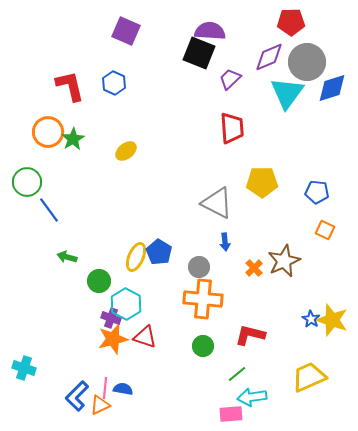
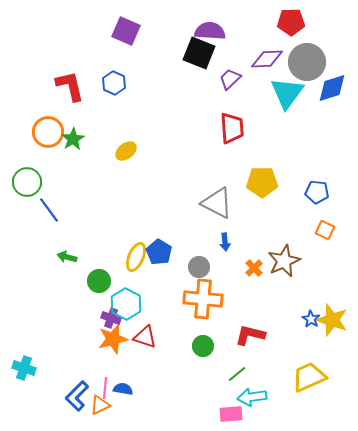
purple diamond at (269, 57): moved 2 px left, 2 px down; rotated 20 degrees clockwise
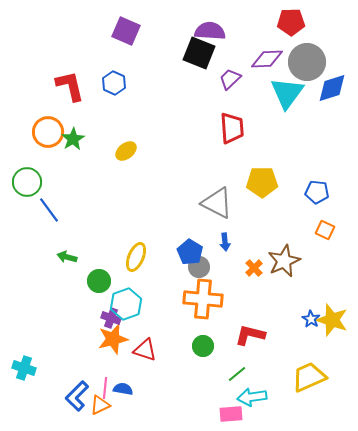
blue pentagon at (159, 252): moved 31 px right
cyan hexagon at (126, 304): rotated 12 degrees clockwise
red triangle at (145, 337): moved 13 px down
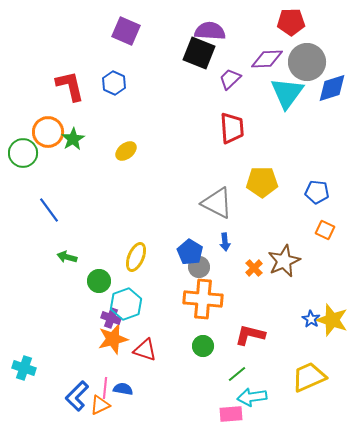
green circle at (27, 182): moved 4 px left, 29 px up
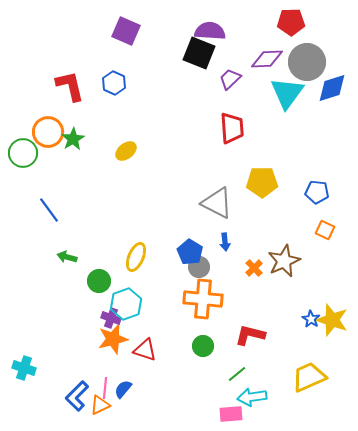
blue semicircle at (123, 389): rotated 60 degrees counterclockwise
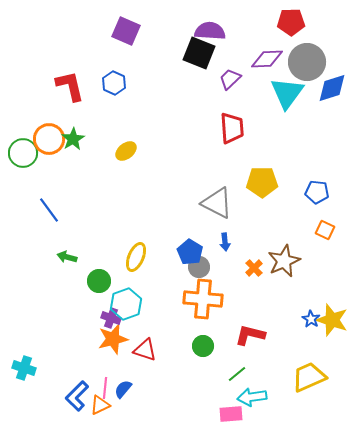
orange circle at (48, 132): moved 1 px right, 7 px down
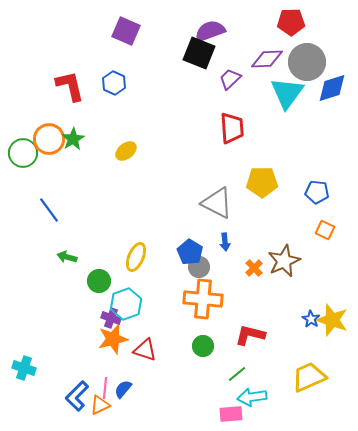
purple semicircle at (210, 31): rotated 24 degrees counterclockwise
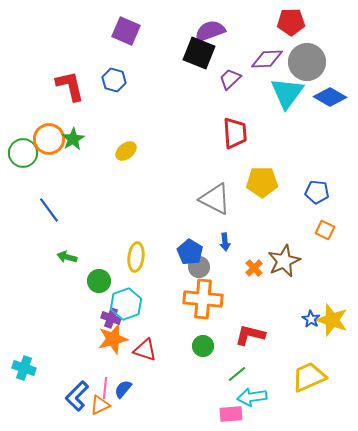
blue hexagon at (114, 83): moved 3 px up; rotated 10 degrees counterclockwise
blue diamond at (332, 88): moved 2 px left, 9 px down; rotated 48 degrees clockwise
red trapezoid at (232, 128): moved 3 px right, 5 px down
gray triangle at (217, 203): moved 2 px left, 4 px up
yellow ellipse at (136, 257): rotated 16 degrees counterclockwise
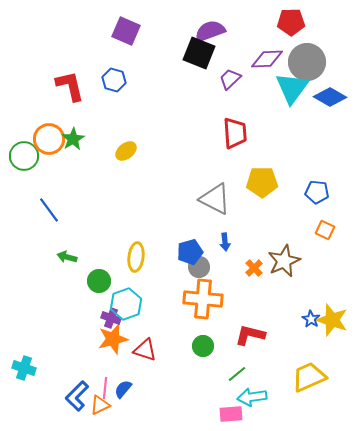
cyan triangle at (287, 93): moved 5 px right, 5 px up
green circle at (23, 153): moved 1 px right, 3 px down
blue pentagon at (190, 252): rotated 25 degrees clockwise
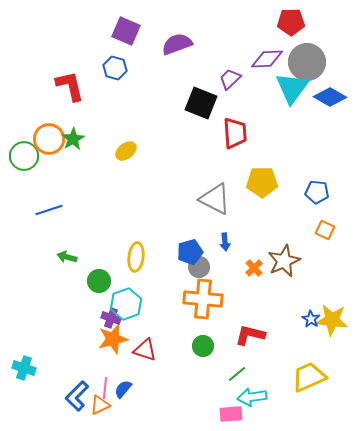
purple semicircle at (210, 31): moved 33 px left, 13 px down
black square at (199, 53): moved 2 px right, 50 px down
blue hexagon at (114, 80): moved 1 px right, 12 px up
blue line at (49, 210): rotated 72 degrees counterclockwise
yellow star at (332, 320): rotated 12 degrees counterclockwise
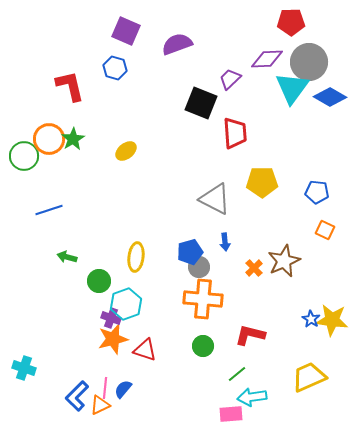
gray circle at (307, 62): moved 2 px right
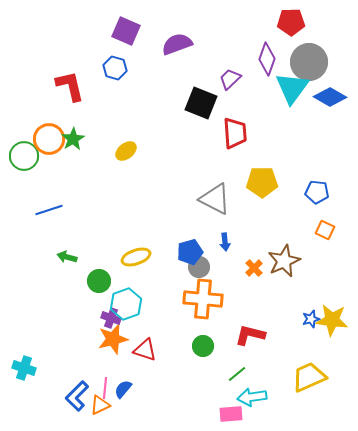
purple diamond at (267, 59): rotated 68 degrees counterclockwise
yellow ellipse at (136, 257): rotated 64 degrees clockwise
blue star at (311, 319): rotated 24 degrees clockwise
